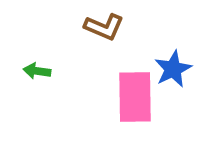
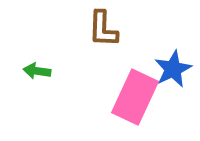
brown L-shape: moved 1 px left, 2 px down; rotated 69 degrees clockwise
pink rectangle: rotated 26 degrees clockwise
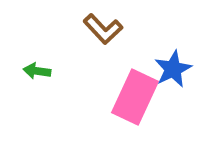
brown L-shape: rotated 45 degrees counterclockwise
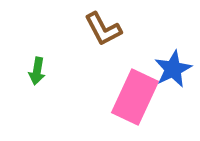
brown L-shape: rotated 15 degrees clockwise
green arrow: rotated 88 degrees counterclockwise
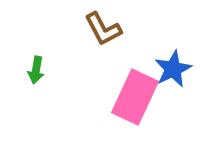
green arrow: moved 1 px left, 1 px up
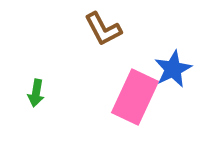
green arrow: moved 23 px down
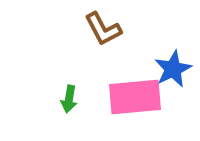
green arrow: moved 33 px right, 6 px down
pink rectangle: rotated 60 degrees clockwise
